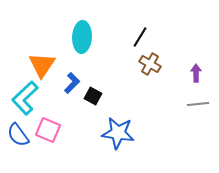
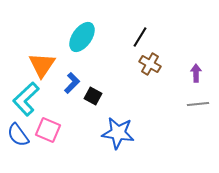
cyan ellipse: rotated 32 degrees clockwise
cyan L-shape: moved 1 px right, 1 px down
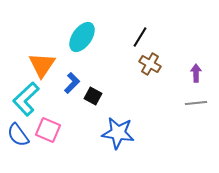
gray line: moved 2 px left, 1 px up
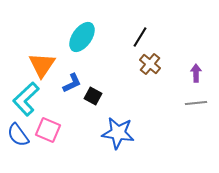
brown cross: rotated 10 degrees clockwise
blue L-shape: rotated 20 degrees clockwise
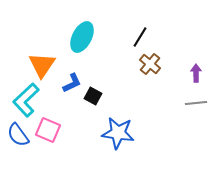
cyan ellipse: rotated 8 degrees counterclockwise
cyan L-shape: moved 1 px down
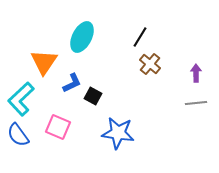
orange triangle: moved 2 px right, 3 px up
cyan L-shape: moved 5 px left, 1 px up
pink square: moved 10 px right, 3 px up
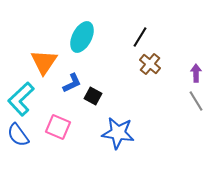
gray line: moved 2 px up; rotated 65 degrees clockwise
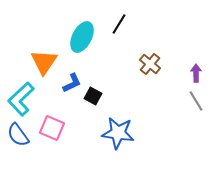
black line: moved 21 px left, 13 px up
pink square: moved 6 px left, 1 px down
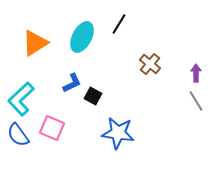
orange triangle: moved 9 px left, 19 px up; rotated 24 degrees clockwise
